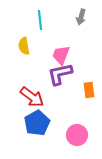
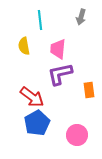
pink trapezoid: moved 3 px left, 6 px up; rotated 15 degrees counterclockwise
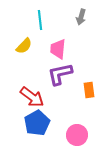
yellow semicircle: rotated 126 degrees counterclockwise
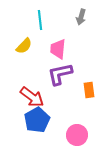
blue pentagon: moved 3 px up
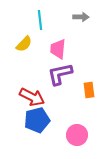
gray arrow: rotated 105 degrees counterclockwise
yellow semicircle: moved 2 px up
red arrow: rotated 10 degrees counterclockwise
blue pentagon: rotated 15 degrees clockwise
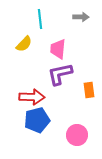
cyan line: moved 1 px up
red arrow: rotated 25 degrees counterclockwise
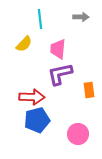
pink circle: moved 1 px right, 1 px up
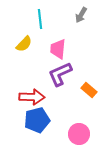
gray arrow: moved 2 px up; rotated 119 degrees clockwise
purple L-shape: rotated 12 degrees counterclockwise
orange rectangle: rotated 42 degrees counterclockwise
pink circle: moved 1 px right
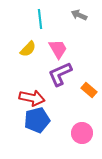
gray arrow: moved 2 px left; rotated 84 degrees clockwise
yellow semicircle: moved 4 px right, 5 px down
pink trapezoid: rotated 145 degrees clockwise
red arrow: moved 1 px down; rotated 10 degrees clockwise
pink circle: moved 3 px right, 1 px up
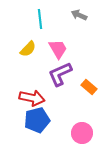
orange rectangle: moved 3 px up
